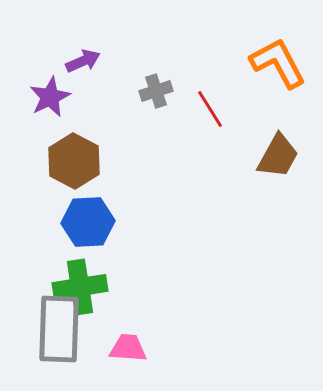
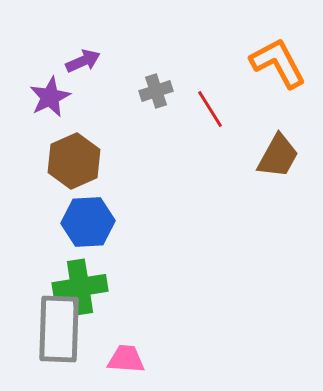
brown hexagon: rotated 8 degrees clockwise
pink trapezoid: moved 2 px left, 11 px down
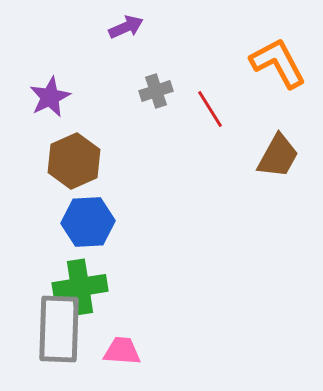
purple arrow: moved 43 px right, 34 px up
pink trapezoid: moved 4 px left, 8 px up
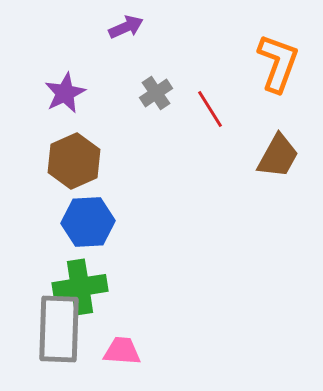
orange L-shape: rotated 48 degrees clockwise
gray cross: moved 2 px down; rotated 16 degrees counterclockwise
purple star: moved 15 px right, 4 px up
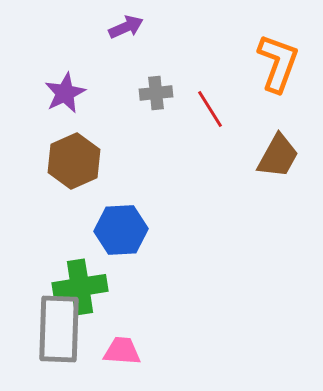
gray cross: rotated 28 degrees clockwise
blue hexagon: moved 33 px right, 8 px down
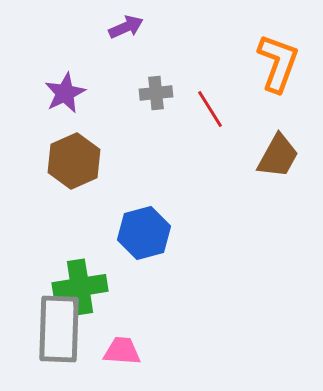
blue hexagon: moved 23 px right, 3 px down; rotated 12 degrees counterclockwise
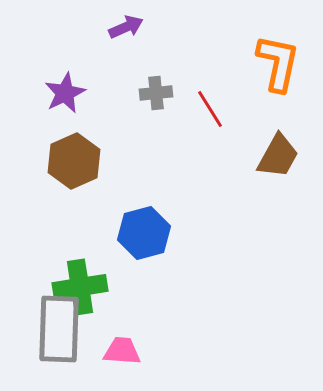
orange L-shape: rotated 8 degrees counterclockwise
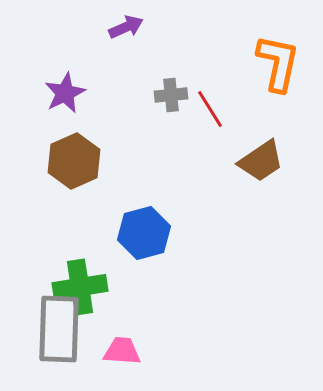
gray cross: moved 15 px right, 2 px down
brown trapezoid: moved 17 px left, 5 px down; rotated 27 degrees clockwise
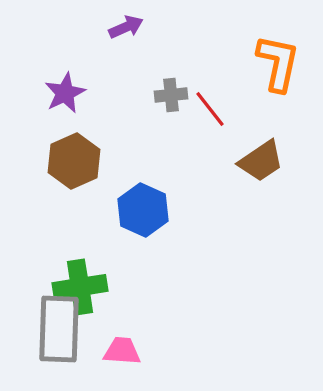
red line: rotated 6 degrees counterclockwise
blue hexagon: moved 1 px left, 23 px up; rotated 21 degrees counterclockwise
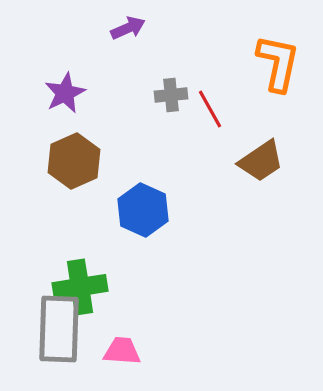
purple arrow: moved 2 px right, 1 px down
red line: rotated 9 degrees clockwise
